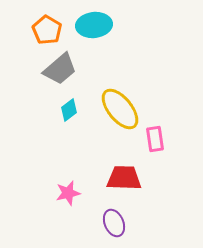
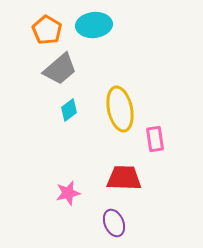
yellow ellipse: rotated 27 degrees clockwise
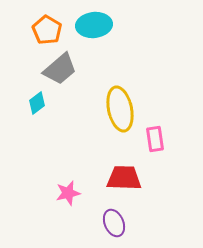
cyan diamond: moved 32 px left, 7 px up
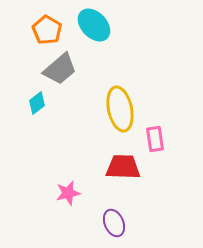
cyan ellipse: rotated 52 degrees clockwise
red trapezoid: moved 1 px left, 11 px up
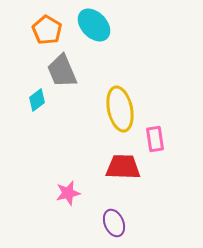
gray trapezoid: moved 2 px right, 2 px down; rotated 108 degrees clockwise
cyan diamond: moved 3 px up
